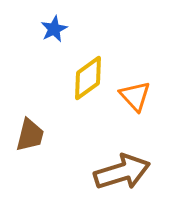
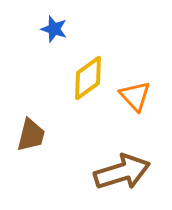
blue star: rotated 28 degrees counterclockwise
brown trapezoid: moved 1 px right
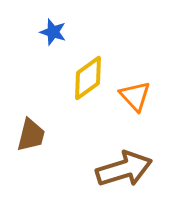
blue star: moved 1 px left, 3 px down
brown arrow: moved 2 px right, 3 px up
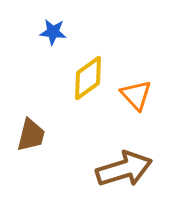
blue star: rotated 12 degrees counterclockwise
orange triangle: moved 1 px right, 1 px up
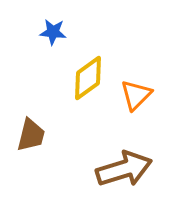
orange triangle: rotated 28 degrees clockwise
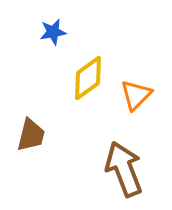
blue star: rotated 16 degrees counterclockwise
brown arrow: rotated 94 degrees counterclockwise
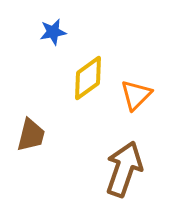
brown arrow: rotated 40 degrees clockwise
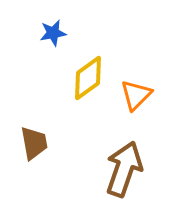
blue star: moved 1 px down
brown trapezoid: moved 3 px right, 8 px down; rotated 24 degrees counterclockwise
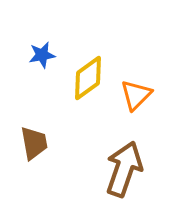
blue star: moved 11 px left, 22 px down
